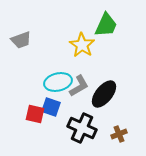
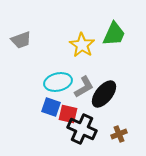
green trapezoid: moved 8 px right, 9 px down
gray L-shape: moved 5 px right, 1 px down
red square: moved 33 px right
black cross: moved 1 px down
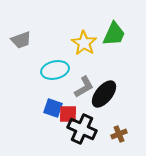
yellow star: moved 2 px right, 2 px up
cyan ellipse: moved 3 px left, 12 px up
blue square: moved 2 px right, 1 px down
red square: rotated 12 degrees counterclockwise
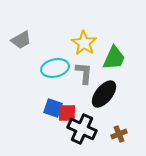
green trapezoid: moved 24 px down
gray trapezoid: rotated 10 degrees counterclockwise
cyan ellipse: moved 2 px up
gray L-shape: moved 14 px up; rotated 55 degrees counterclockwise
red square: moved 1 px left, 1 px up
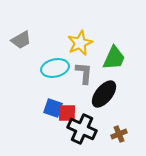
yellow star: moved 4 px left; rotated 15 degrees clockwise
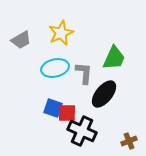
yellow star: moved 19 px left, 10 px up
black cross: moved 2 px down
brown cross: moved 10 px right, 7 px down
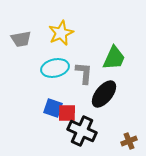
gray trapezoid: moved 1 px up; rotated 20 degrees clockwise
